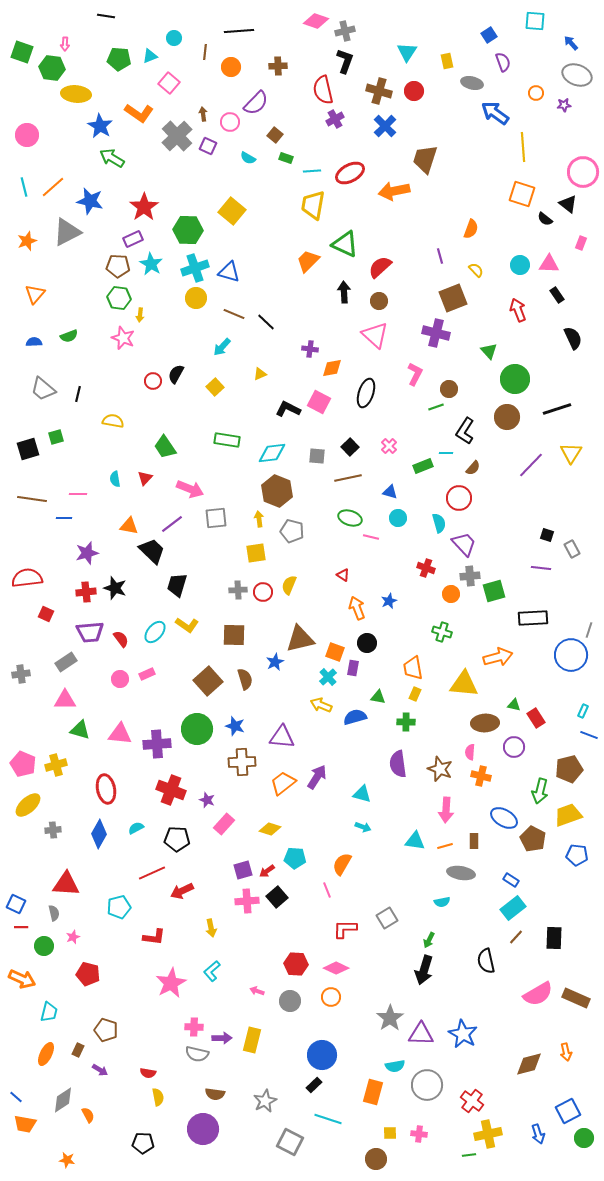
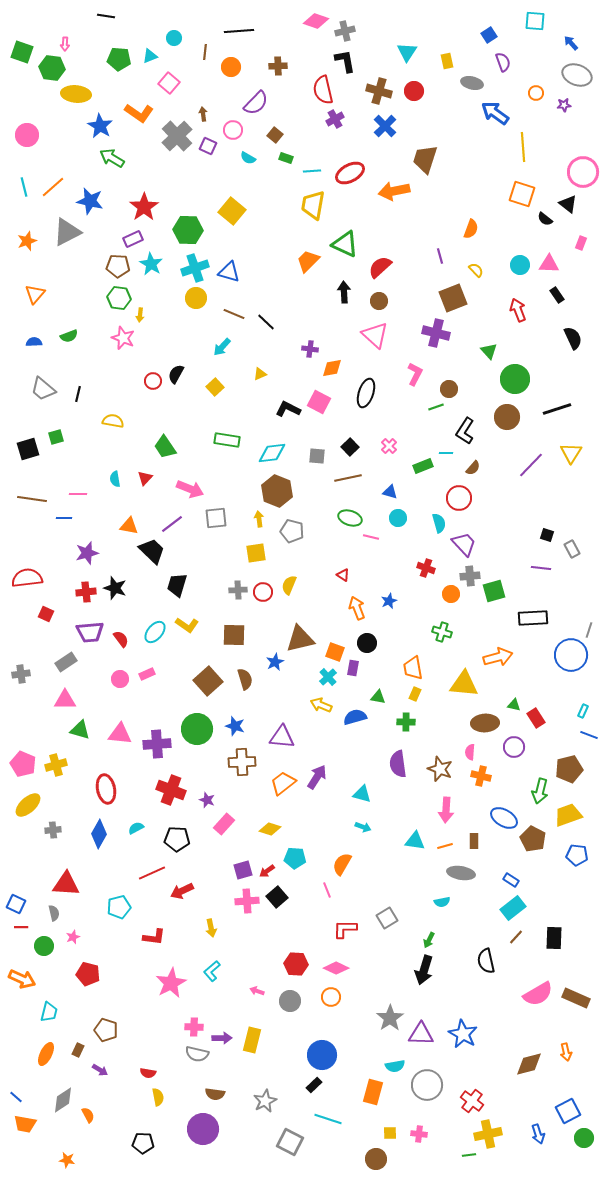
black L-shape at (345, 61): rotated 30 degrees counterclockwise
pink circle at (230, 122): moved 3 px right, 8 px down
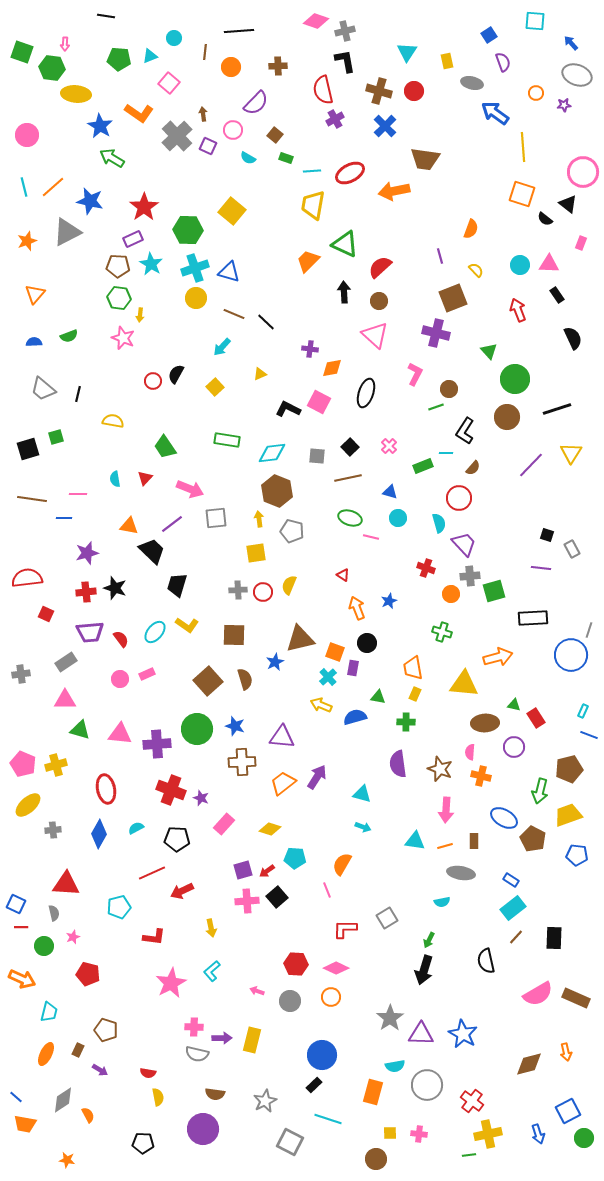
brown trapezoid at (425, 159): rotated 100 degrees counterclockwise
purple star at (207, 800): moved 6 px left, 2 px up
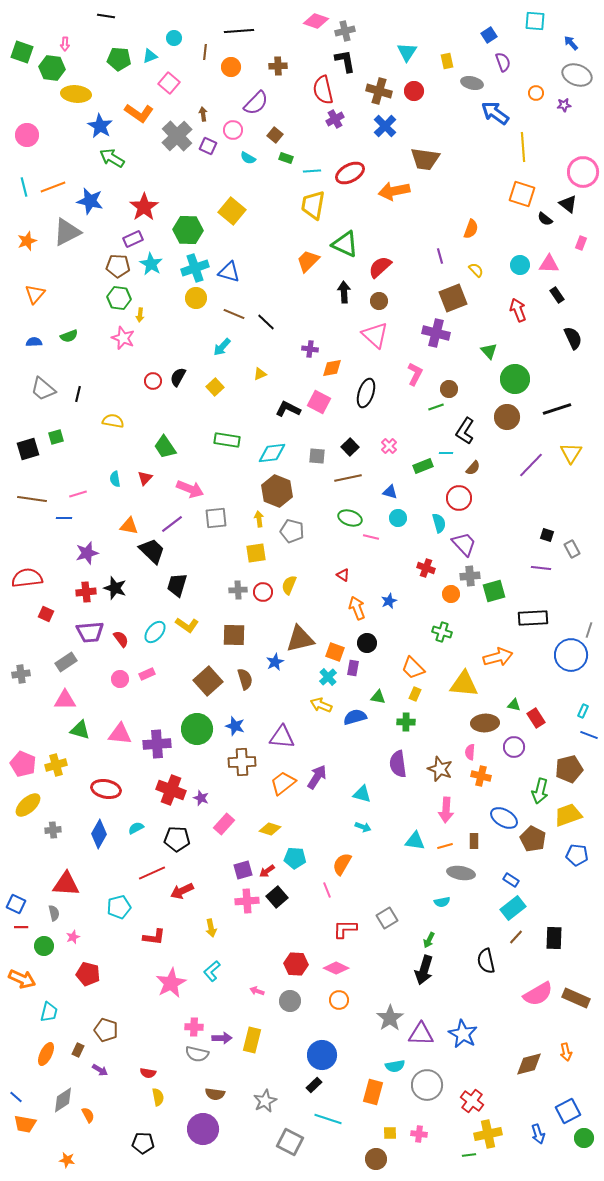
orange line at (53, 187): rotated 20 degrees clockwise
black semicircle at (176, 374): moved 2 px right, 3 px down
pink line at (78, 494): rotated 18 degrees counterclockwise
orange trapezoid at (413, 668): rotated 35 degrees counterclockwise
red ellipse at (106, 789): rotated 68 degrees counterclockwise
orange circle at (331, 997): moved 8 px right, 3 px down
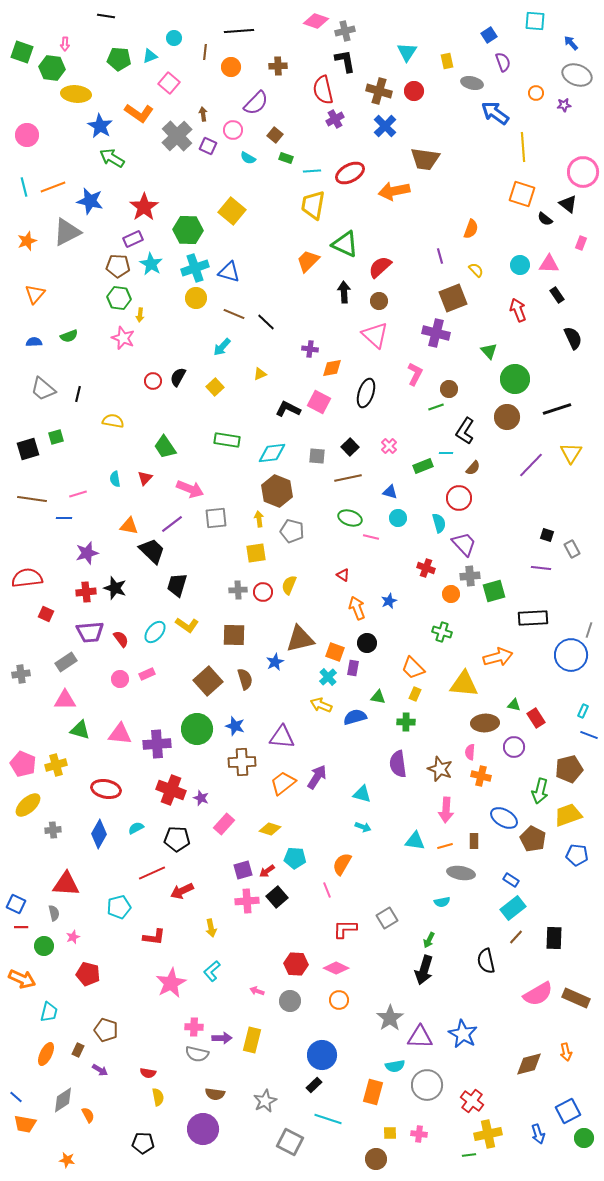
purple triangle at (421, 1034): moved 1 px left, 3 px down
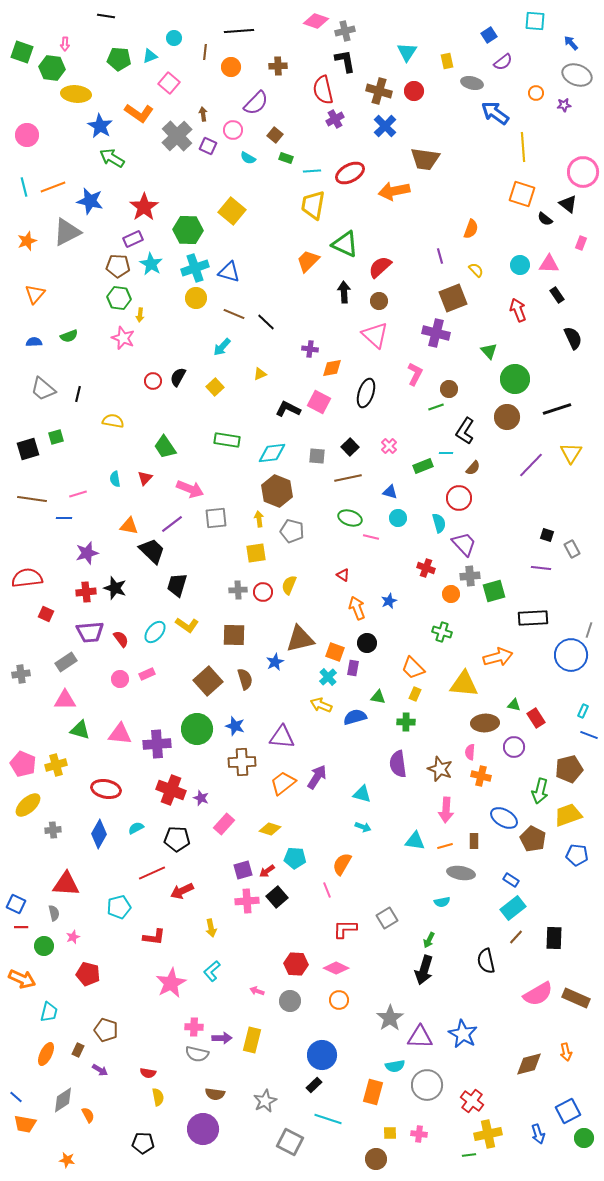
purple semicircle at (503, 62): rotated 72 degrees clockwise
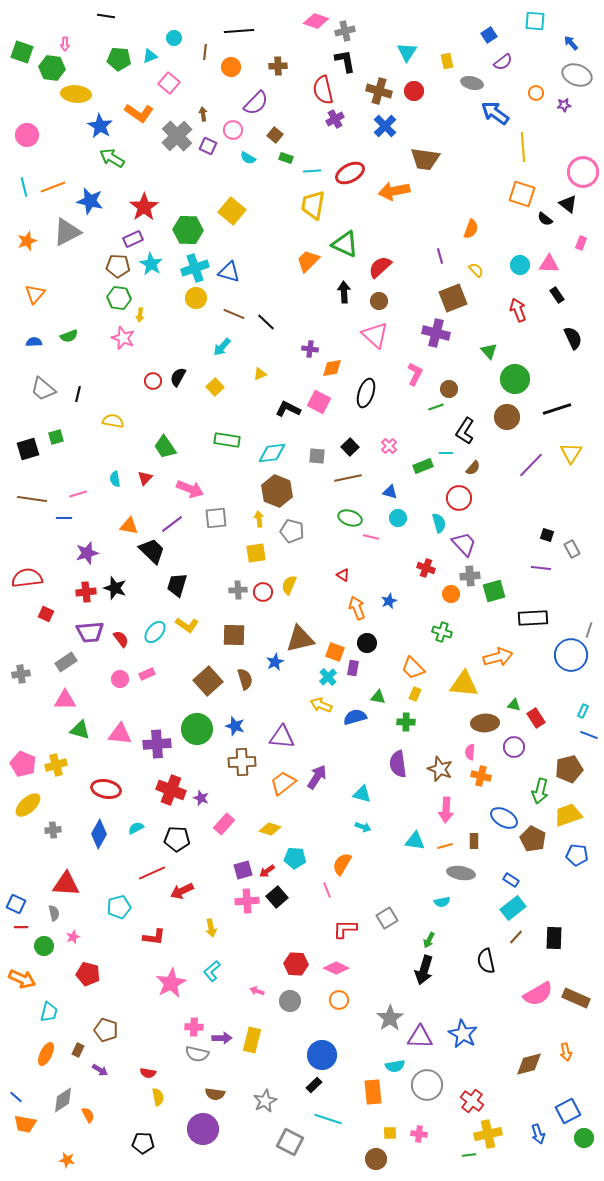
orange rectangle at (373, 1092): rotated 20 degrees counterclockwise
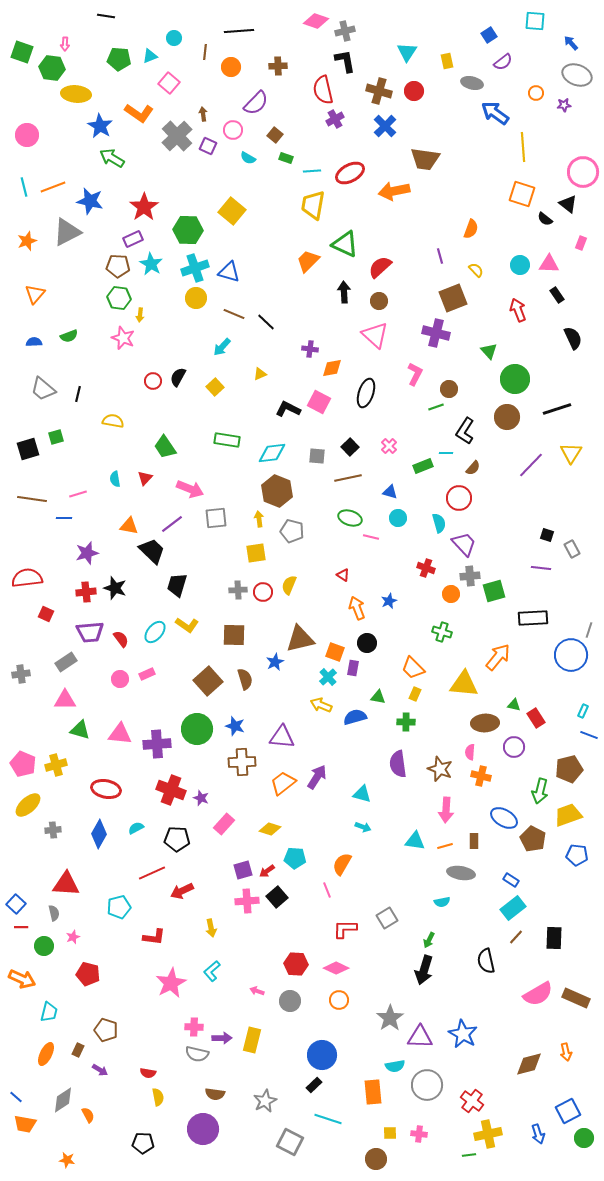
orange arrow at (498, 657): rotated 36 degrees counterclockwise
blue square at (16, 904): rotated 18 degrees clockwise
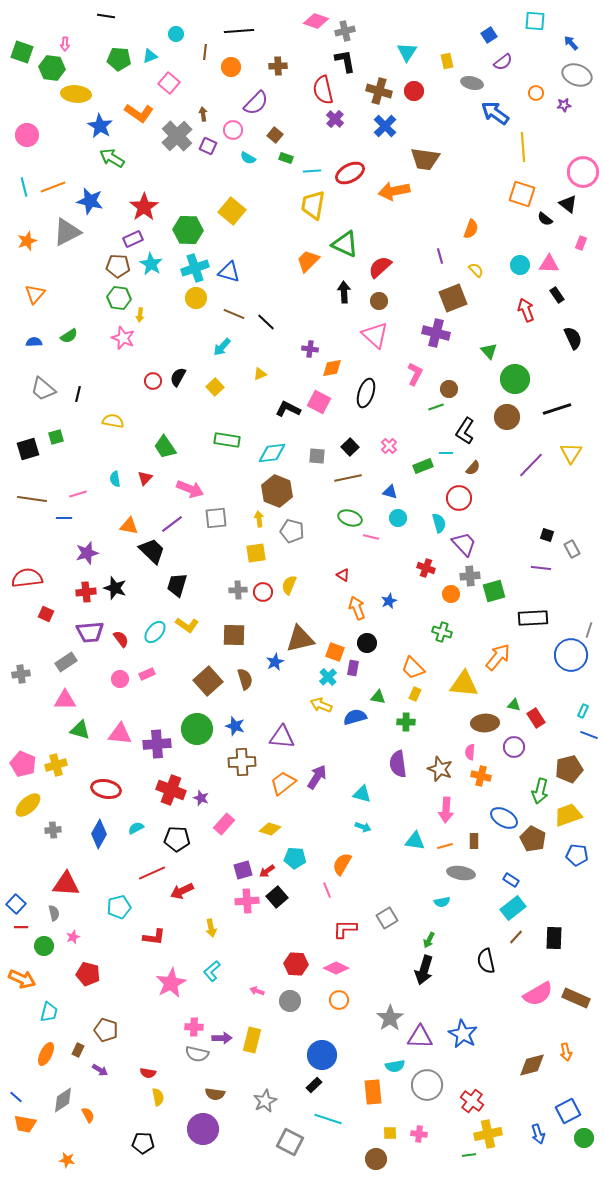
cyan circle at (174, 38): moved 2 px right, 4 px up
purple cross at (335, 119): rotated 18 degrees counterclockwise
red arrow at (518, 310): moved 8 px right
green semicircle at (69, 336): rotated 12 degrees counterclockwise
brown diamond at (529, 1064): moved 3 px right, 1 px down
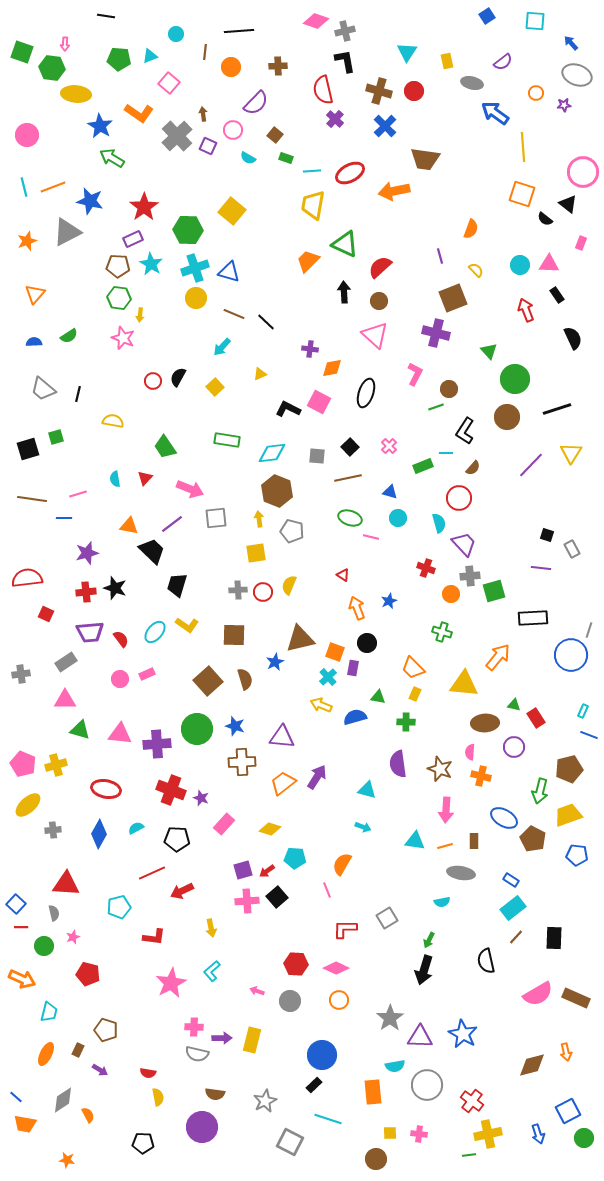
blue square at (489, 35): moved 2 px left, 19 px up
cyan triangle at (362, 794): moved 5 px right, 4 px up
purple circle at (203, 1129): moved 1 px left, 2 px up
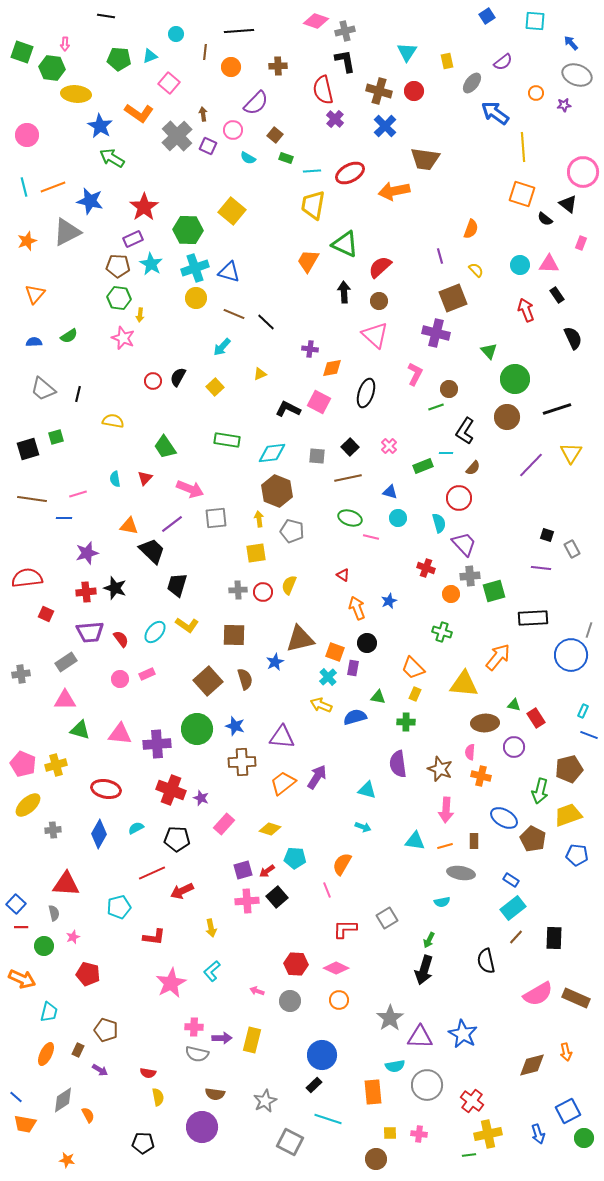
gray ellipse at (472, 83): rotated 65 degrees counterclockwise
orange trapezoid at (308, 261): rotated 15 degrees counterclockwise
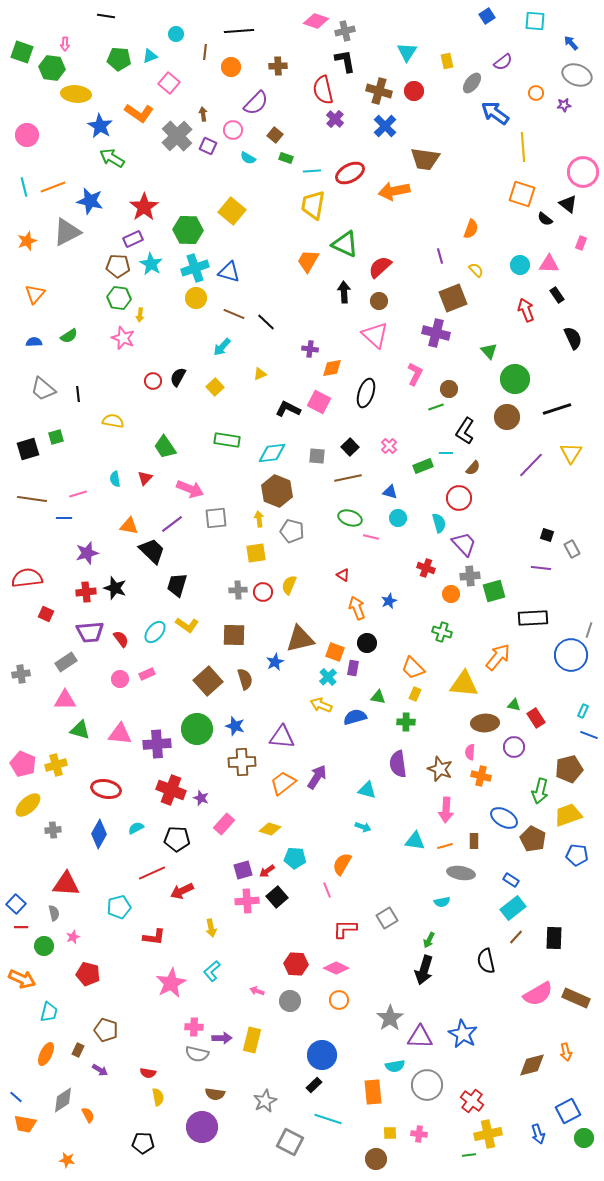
black line at (78, 394): rotated 21 degrees counterclockwise
